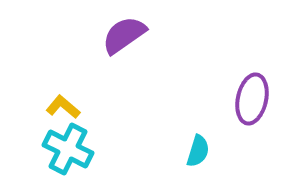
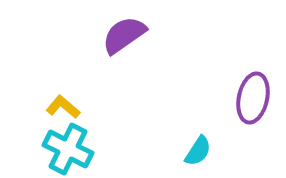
purple ellipse: moved 1 px right, 1 px up
cyan semicircle: rotated 16 degrees clockwise
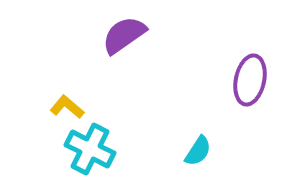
purple ellipse: moved 3 px left, 18 px up
yellow L-shape: moved 4 px right
cyan cross: moved 22 px right
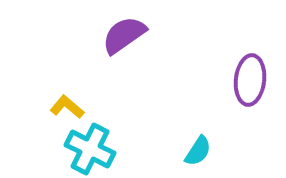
purple ellipse: rotated 6 degrees counterclockwise
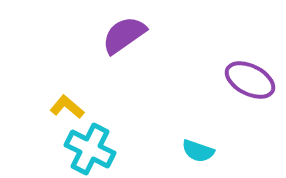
purple ellipse: rotated 69 degrees counterclockwise
cyan semicircle: rotated 76 degrees clockwise
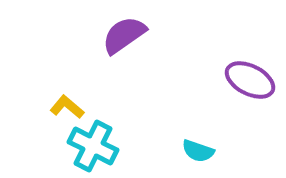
cyan cross: moved 3 px right, 3 px up
